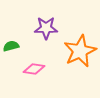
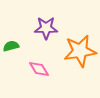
orange star: rotated 16 degrees clockwise
pink diamond: moved 5 px right; rotated 50 degrees clockwise
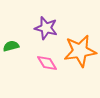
purple star: rotated 15 degrees clockwise
pink diamond: moved 8 px right, 6 px up
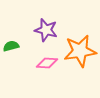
purple star: moved 2 px down
pink diamond: rotated 55 degrees counterclockwise
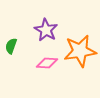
purple star: rotated 15 degrees clockwise
green semicircle: rotated 56 degrees counterclockwise
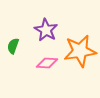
green semicircle: moved 2 px right
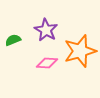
green semicircle: moved 6 px up; rotated 49 degrees clockwise
orange star: rotated 8 degrees counterclockwise
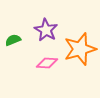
orange star: moved 2 px up
